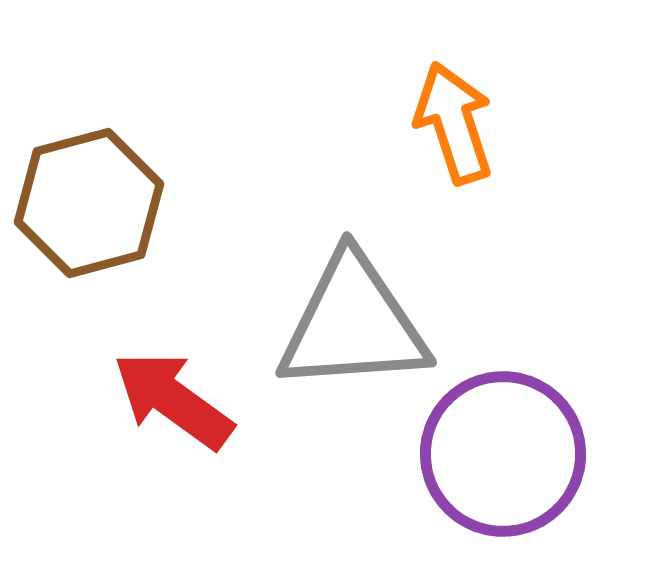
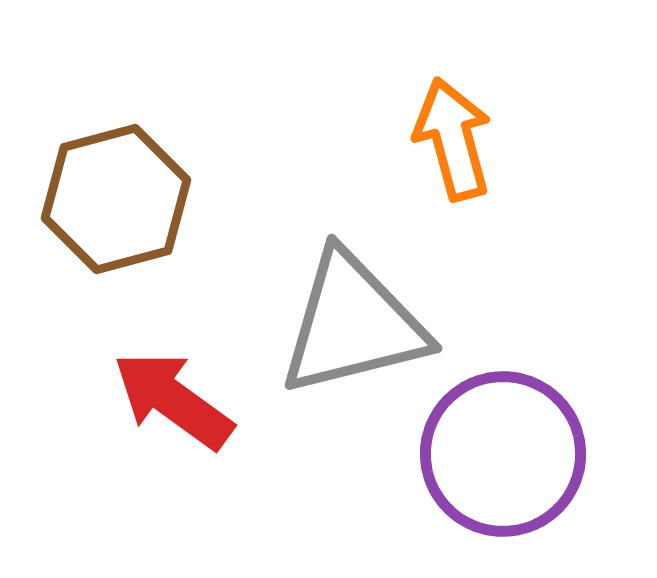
orange arrow: moved 1 px left, 16 px down; rotated 3 degrees clockwise
brown hexagon: moved 27 px right, 4 px up
gray triangle: rotated 10 degrees counterclockwise
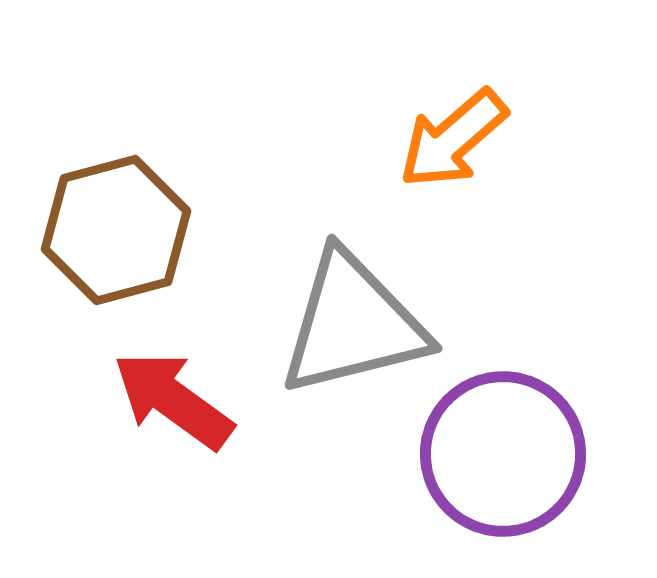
orange arrow: rotated 116 degrees counterclockwise
brown hexagon: moved 31 px down
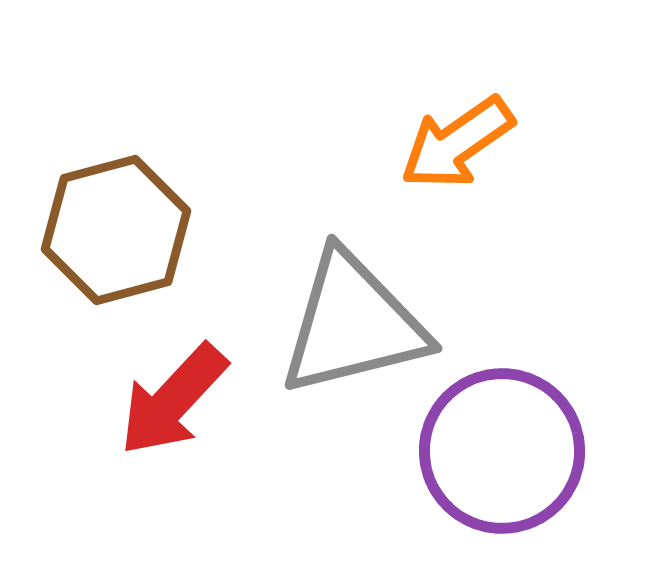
orange arrow: moved 4 px right, 4 px down; rotated 6 degrees clockwise
red arrow: rotated 83 degrees counterclockwise
purple circle: moved 1 px left, 3 px up
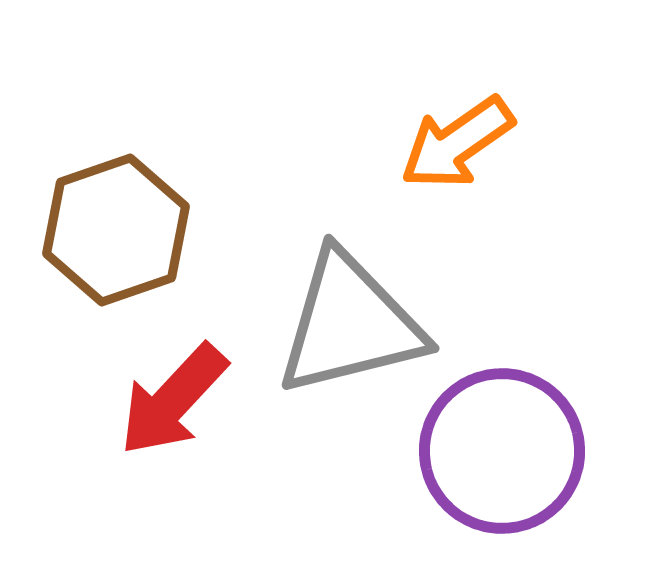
brown hexagon: rotated 4 degrees counterclockwise
gray triangle: moved 3 px left
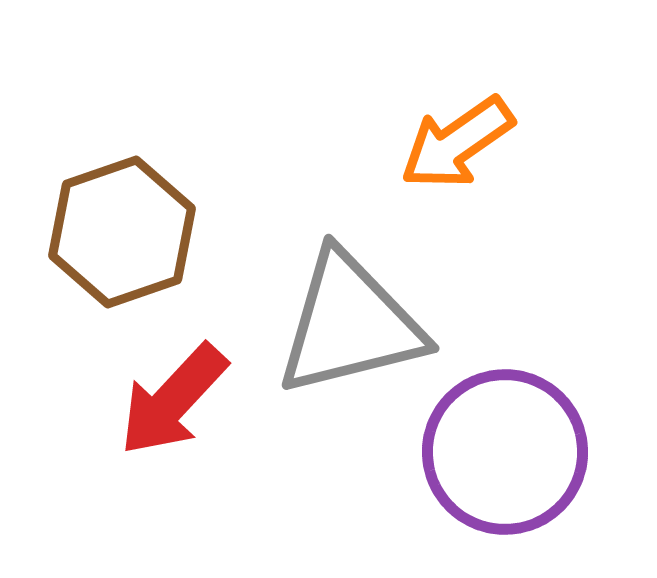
brown hexagon: moved 6 px right, 2 px down
purple circle: moved 3 px right, 1 px down
